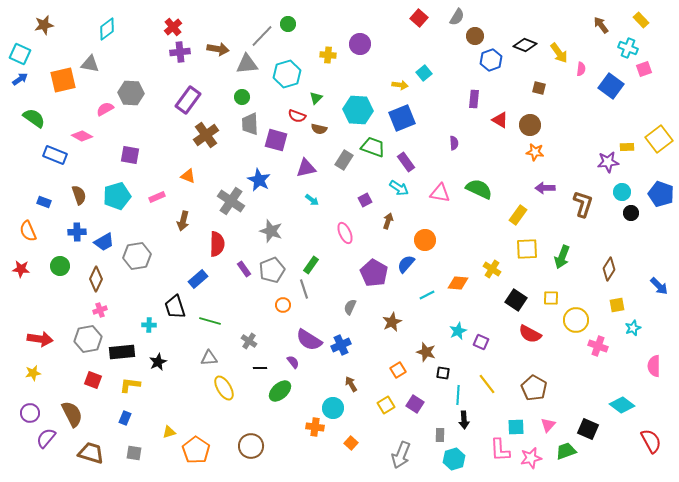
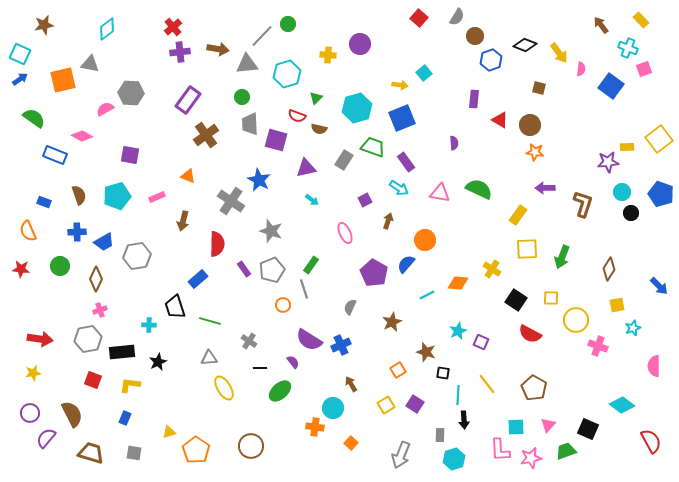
cyan hexagon at (358, 110): moved 1 px left, 2 px up; rotated 20 degrees counterclockwise
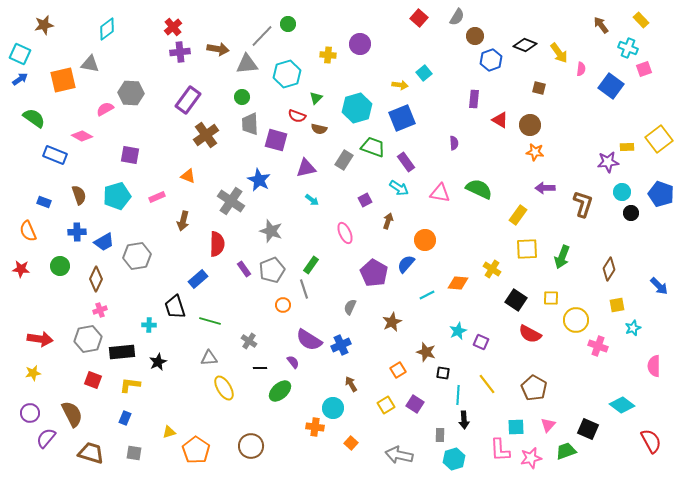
gray arrow at (401, 455): moved 2 px left; rotated 80 degrees clockwise
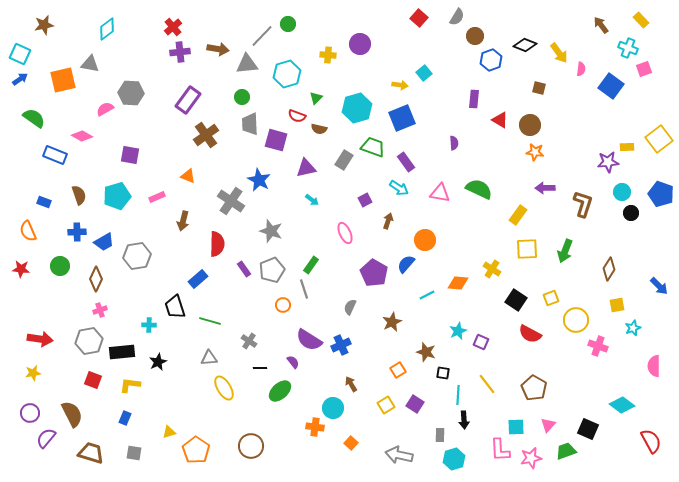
green arrow at (562, 257): moved 3 px right, 6 px up
yellow square at (551, 298): rotated 21 degrees counterclockwise
gray hexagon at (88, 339): moved 1 px right, 2 px down
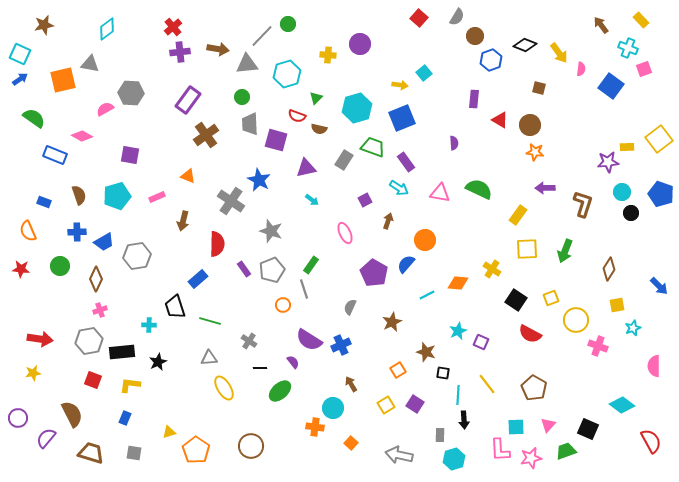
purple circle at (30, 413): moved 12 px left, 5 px down
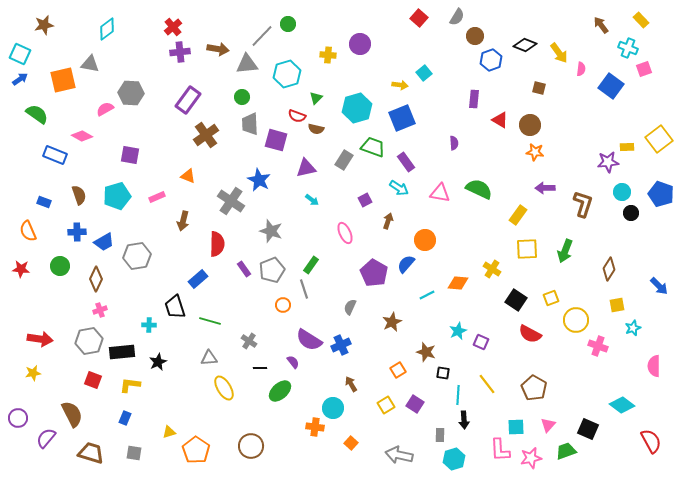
green semicircle at (34, 118): moved 3 px right, 4 px up
brown semicircle at (319, 129): moved 3 px left
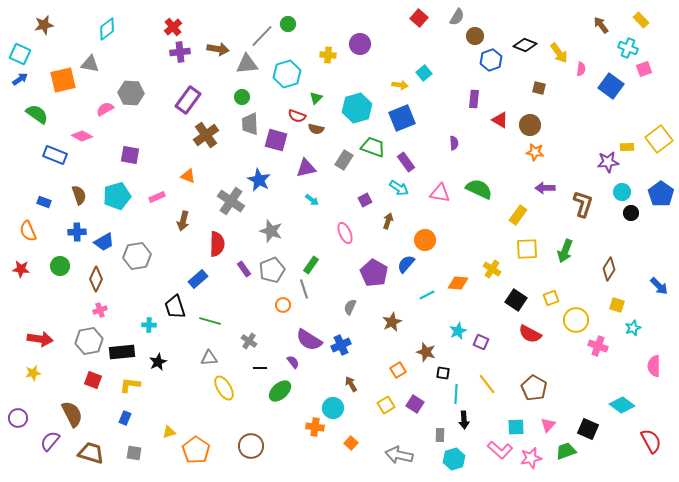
blue pentagon at (661, 194): rotated 15 degrees clockwise
yellow square at (617, 305): rotated 28 degrees clockwise
cyan line at (458, 395): moved 2 px left, 1 px up
purple semicircle at (46, 438): moved 4 px right, 3 px down
pink L-shape at (500, 450): rotated 45 degrees counterclockwise
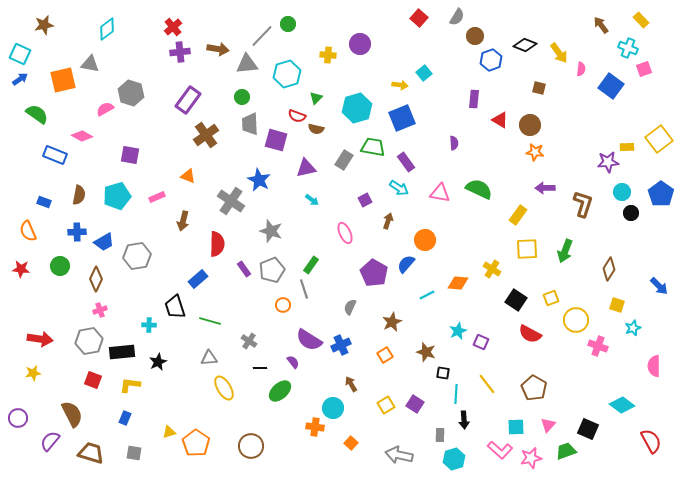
gray hexagon at (131, 93): rotated 15 degrees clockwise
green trapezoid at (373, 147): rotated 10 degrees counterclockwise
brown semicircle at (79, 195): rotated 30 degrees clockwise
orange square at (398, 370): moved 13 px left, 15 px up
orange pentagon at (196, 450): moved 7 px up
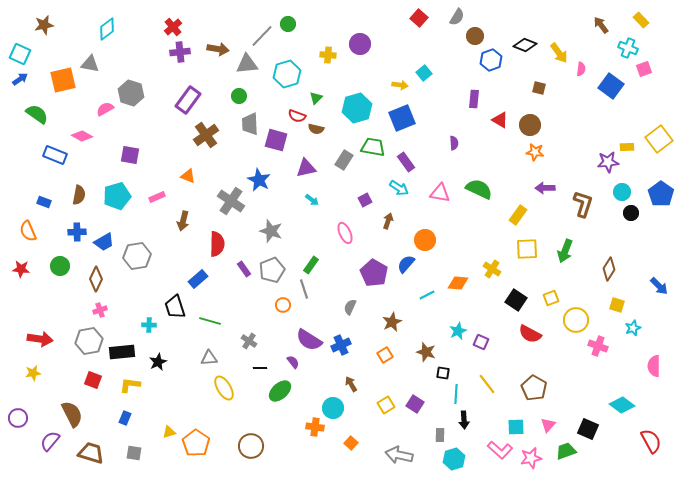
green circle at (242, 97): moved 3 px left, 1 px up
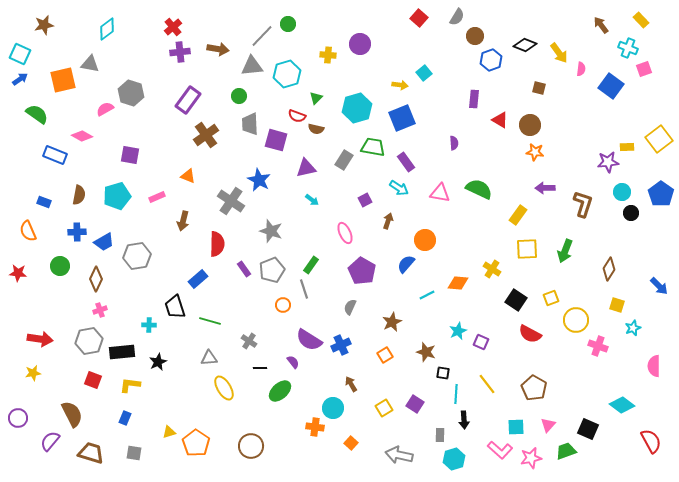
gray triangle at (247, 64): moved 5 px right, 2 px down
red star at (21, 269): moved 3 px left, 4 px down
purple pentagon at (374, 273): moved 12 px left, 2 px up
yellow square at (386, 405): moved 2 px left, 3 px down
